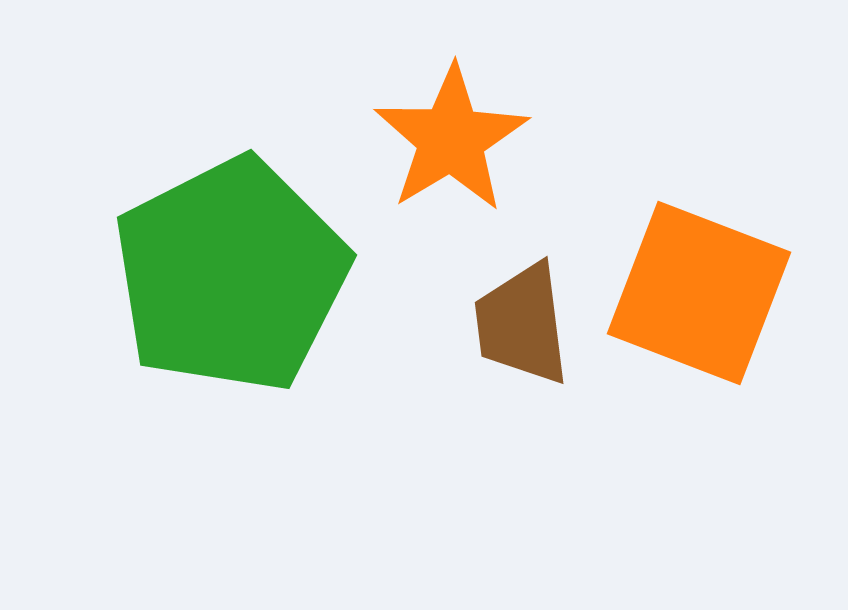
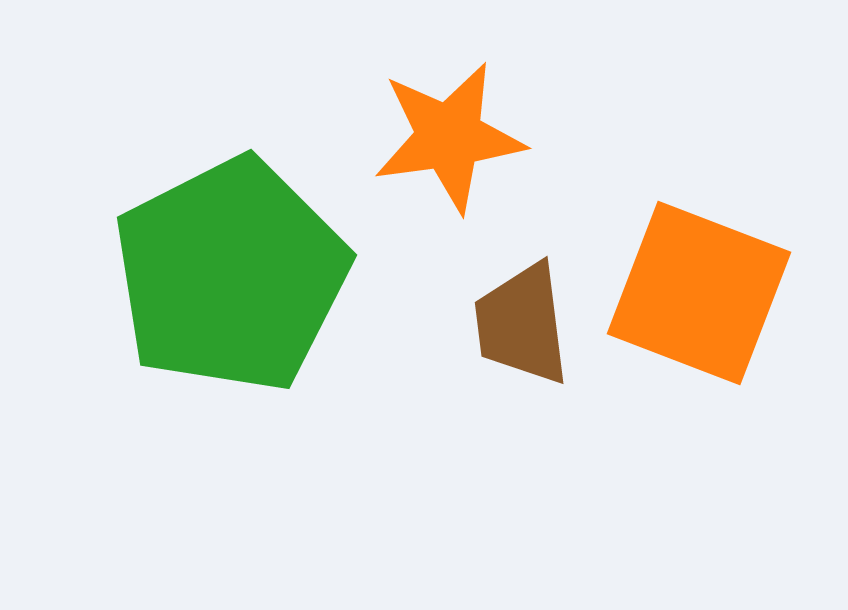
orange star: moved 2 px left, 2 px up; rotated 23 degrees clockwise
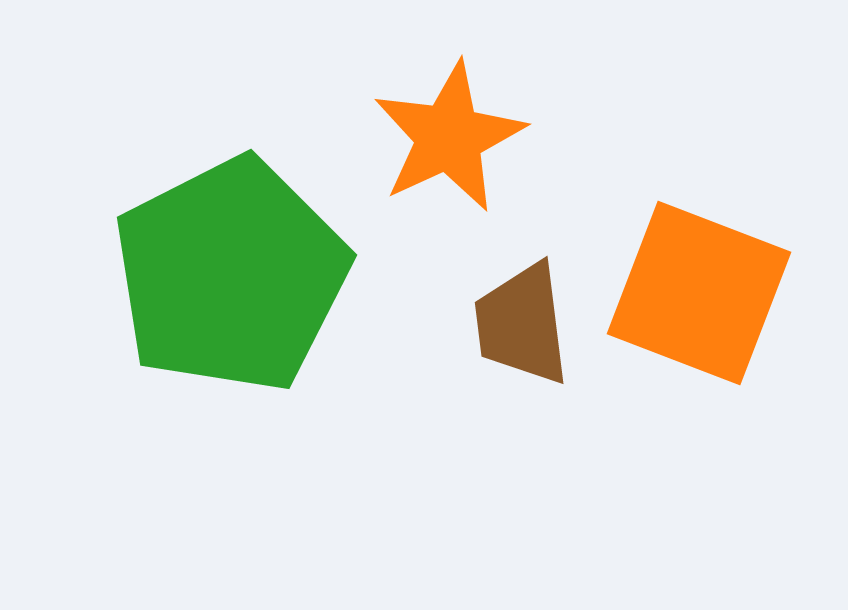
orange star: rotated 17 degrees counterclockwise
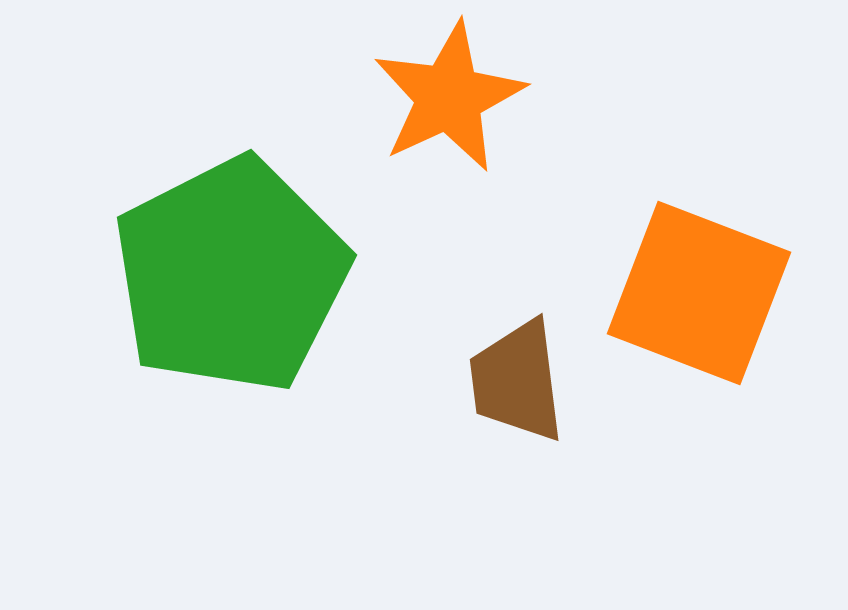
orange star: moved 40 px up
brown trapezoid: moved 5 px left, 57 px down
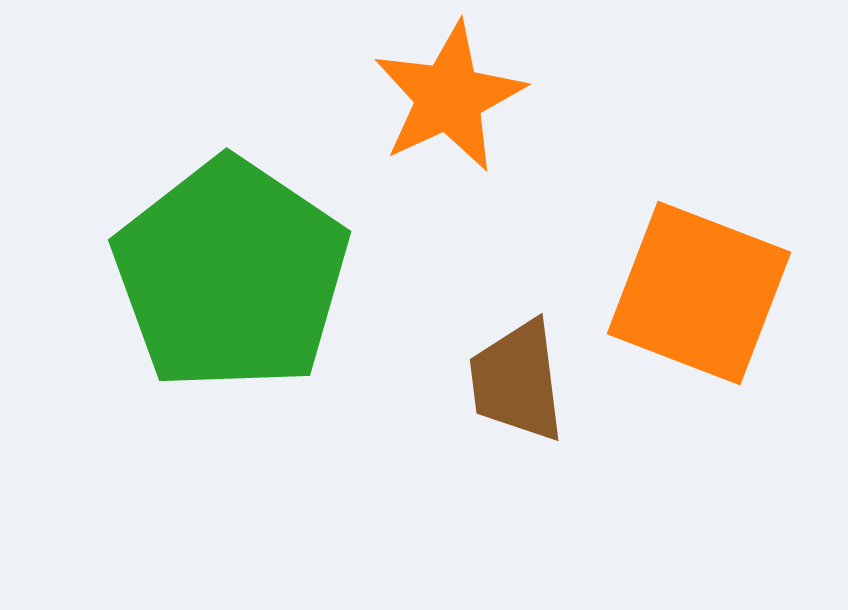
green pentagon: rotated 11 degrees counterclockwise
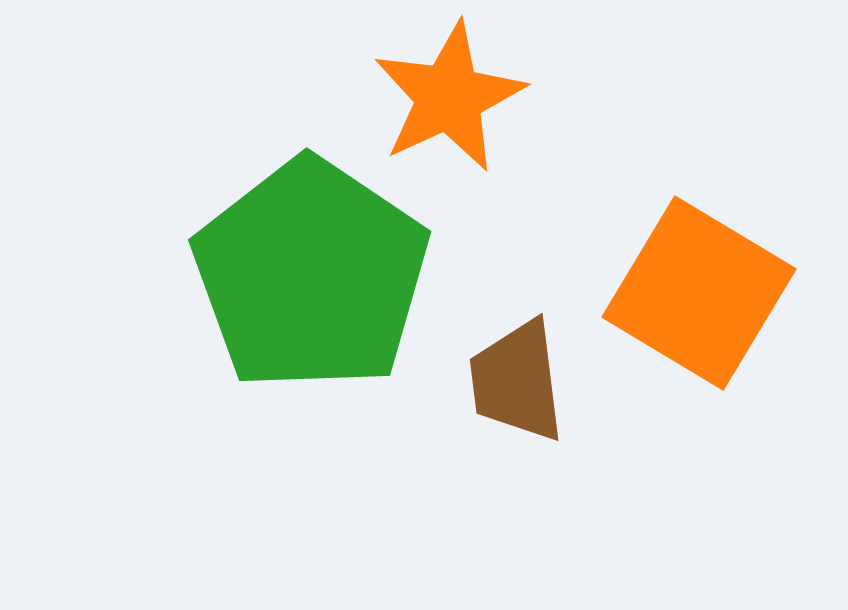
green pentagon: moved 80 px right
orange square: rotated 10 degrees clockwise
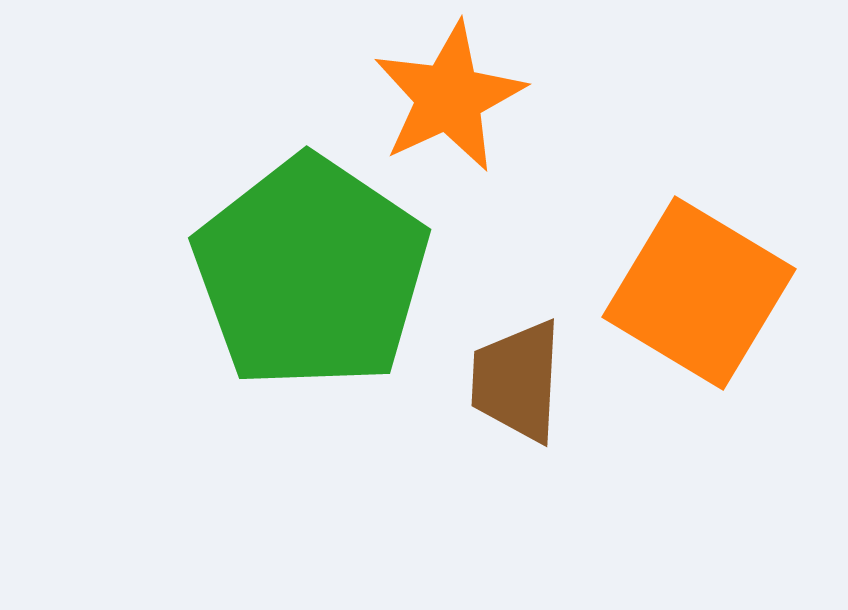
green pentagon: moved 2 px up
brown trapezoid: rotated 10 degrees clockwise
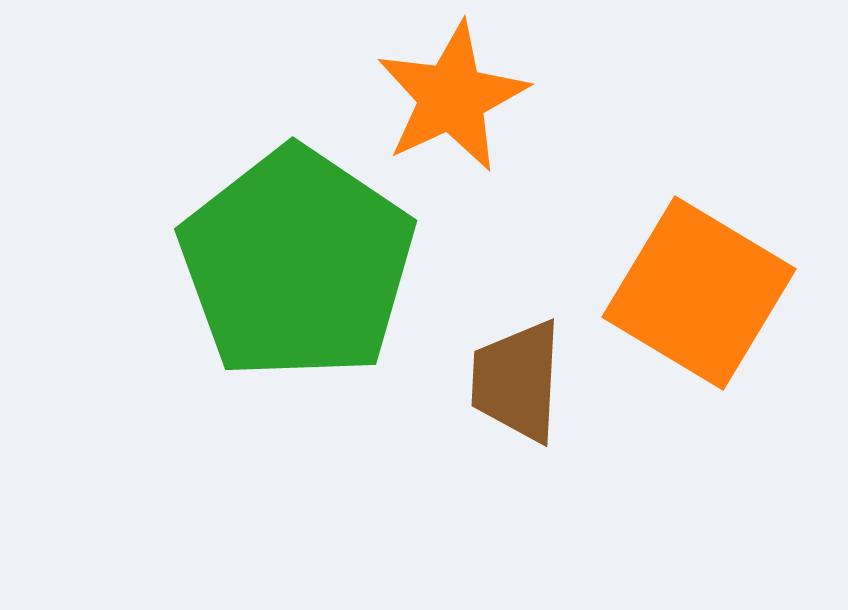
orange star: moved 3 px right
green pentagon: moved 14 px left, 9 px up
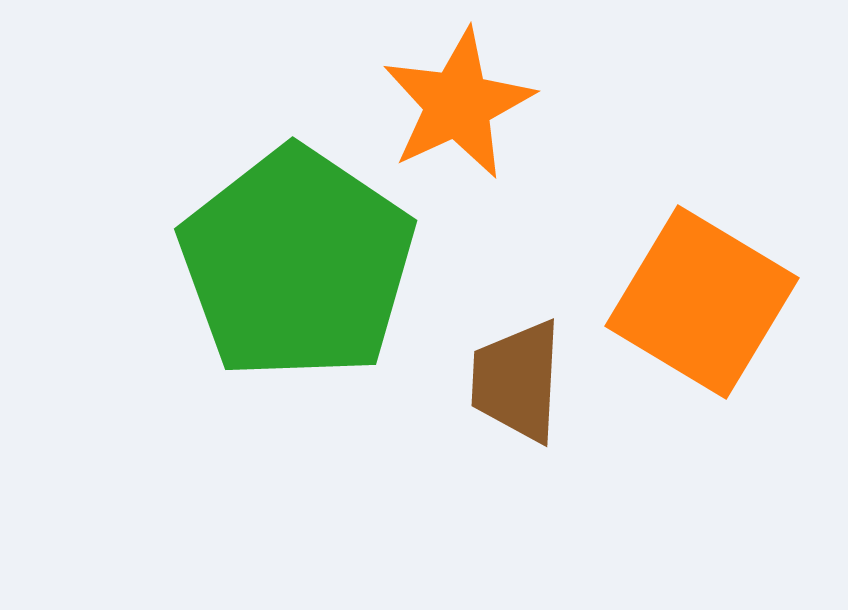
orange star: moved 6 px right, 7 px down
orange square: moved 3 px right, 9 px down
